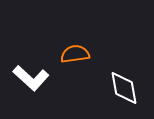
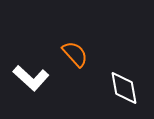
orange semicircle: rotated 56 degrees clockwise
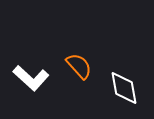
orange semicircle: moved 4 px right, 12 px down
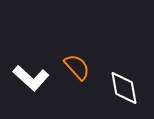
orange semicircle: moved 2 px left, 1 px down
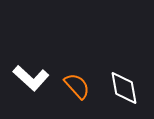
orange semicircle: moved 19 px down
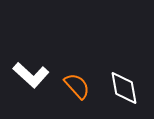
white L-shape: moved 3 px up
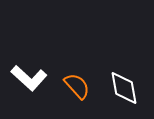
white L-shape: moved 2 px left, 3 px down
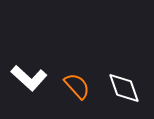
white diamond: rotated 9 degrees counterclockwise
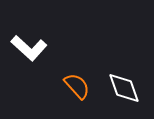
white L-shape: moved 30 px up
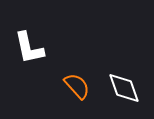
white L-shape: rotated 36 degrees clockwise
